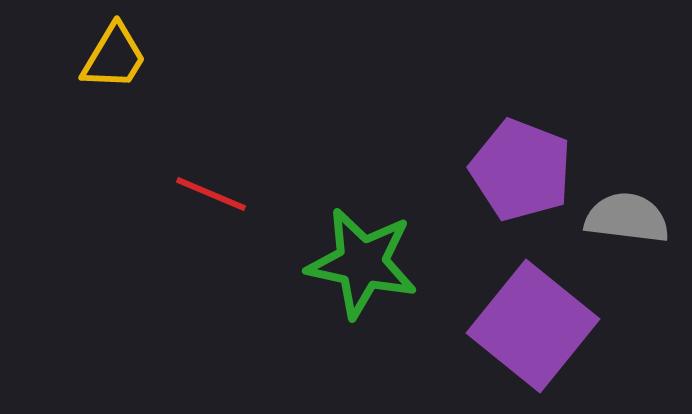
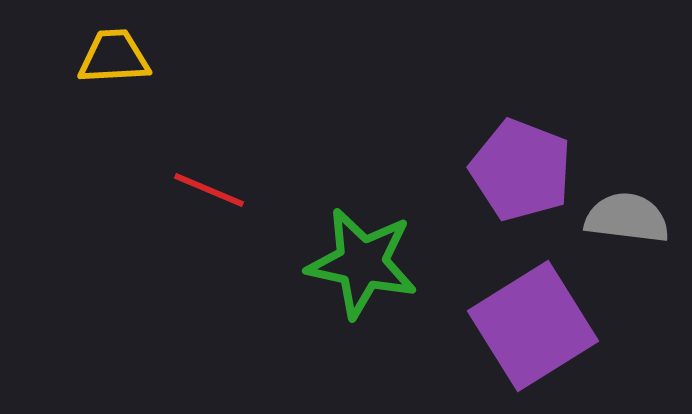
yellow trapezoid: rotated 124 degrees counterclockwise
red line: moved 2 px left, 4 px up
purple square: rotated 19 degrees clockwise
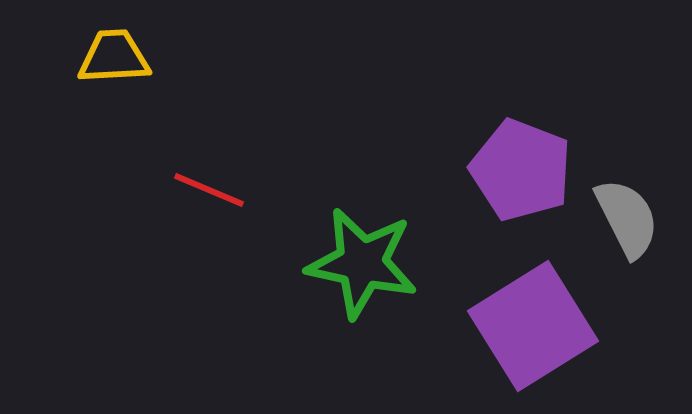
gray semicircle: rotated 56 degrees clockwise
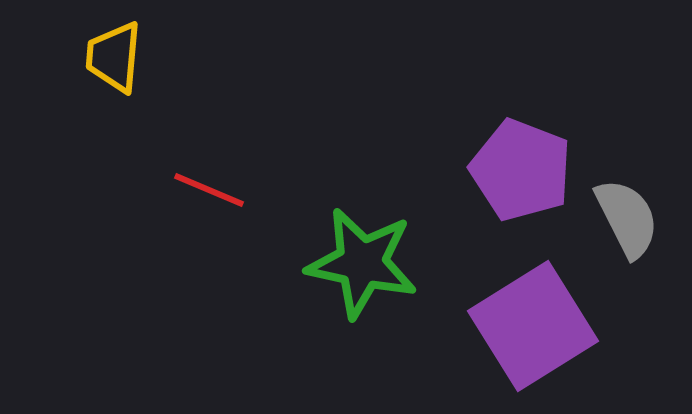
yellow trapezoid: rotated 82 degrees counterclockwise
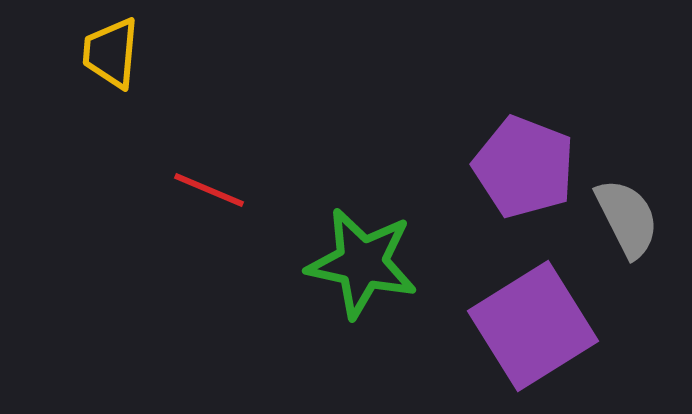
yellow trapezoid: moved 3 px left, 4 px up
purple pentagon: moved 3 px right, 3 px up
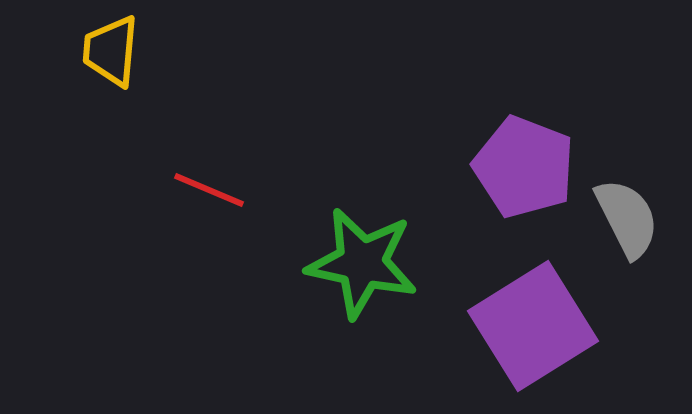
yellow trapezoid: moved 2 px up
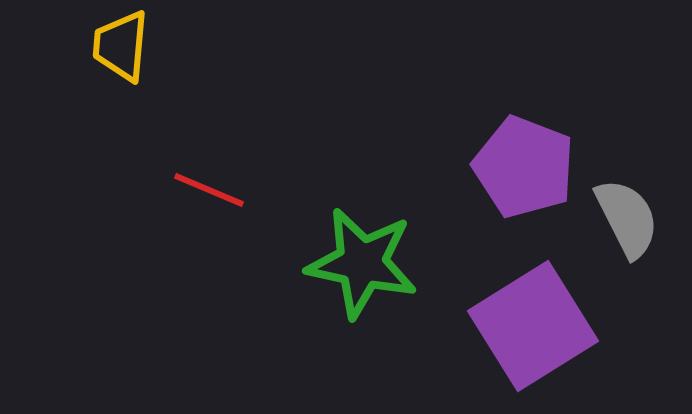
yellow trapezoid: moved 10 px right, 5 px up
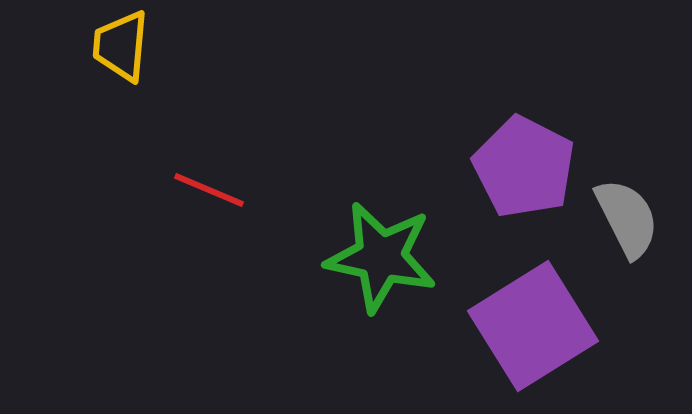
purple pentagon: rotated 6 degrees clockwise
green star: moved 19 px right, 6 px up
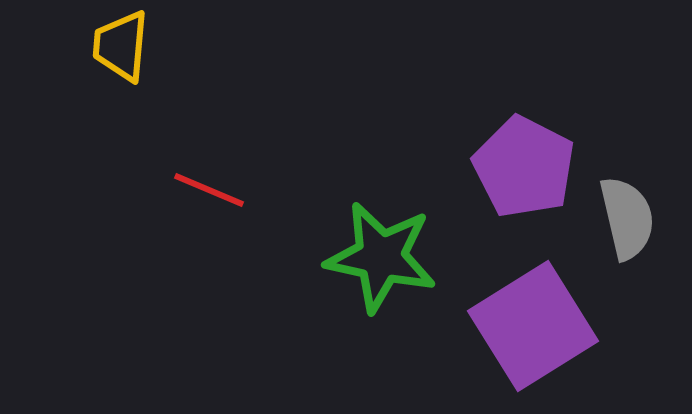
gray semicircle: rotated 14 degrees clockwise
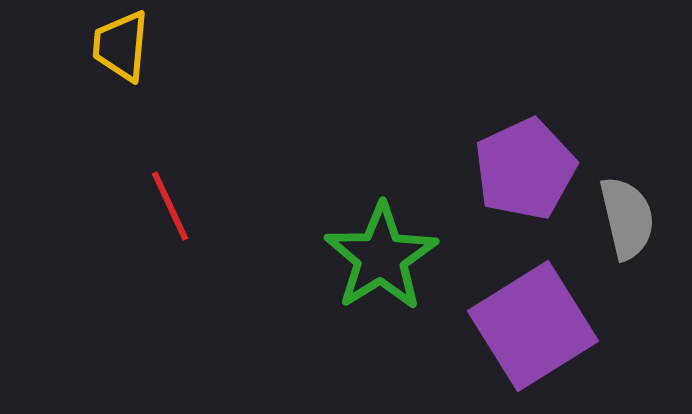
purple pentagon: moved 1 px right, 2 px down; rotated 20 degrees clockwise
red line: moved 39 px left, 16 px down; rotated 42 degrees clockwise
green star: rotated 28 degrees clockwise
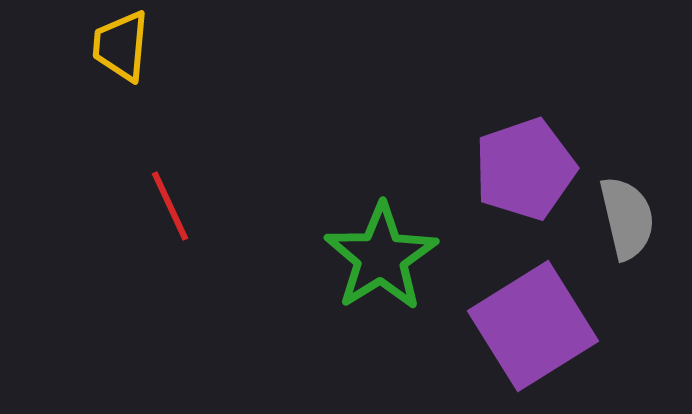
purple pentagon: rotated 6 degrees clockwise
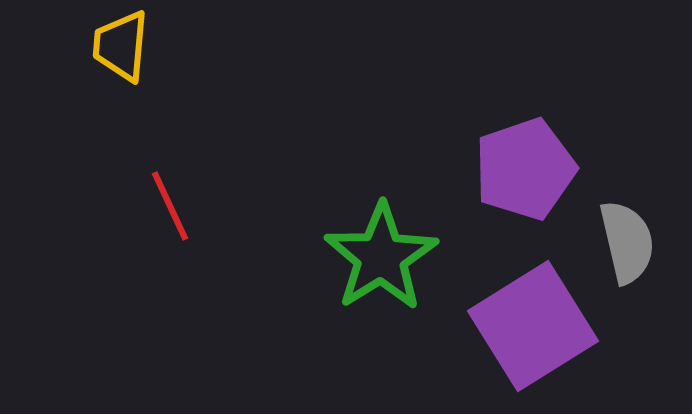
gray semicircle: moved 24 px down
